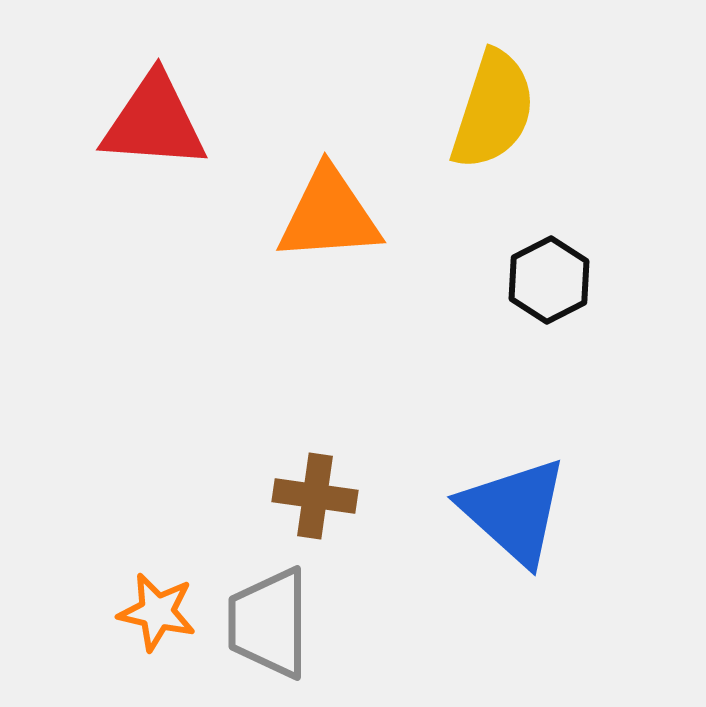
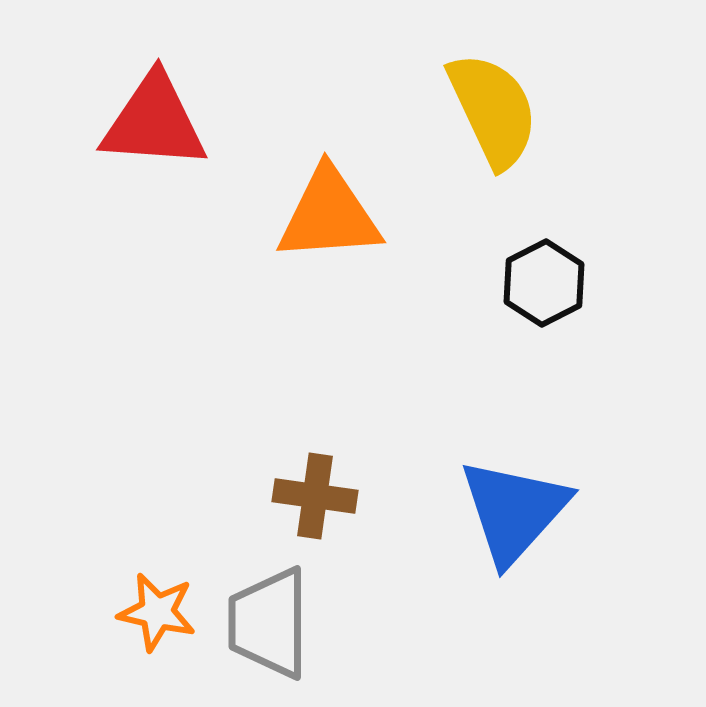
yellow semicircle: rotated 43 degrees counterclockwise
black hexagon: moved 5 px left, 3 px down
blue triangle: rotated 30 degrees clockwise
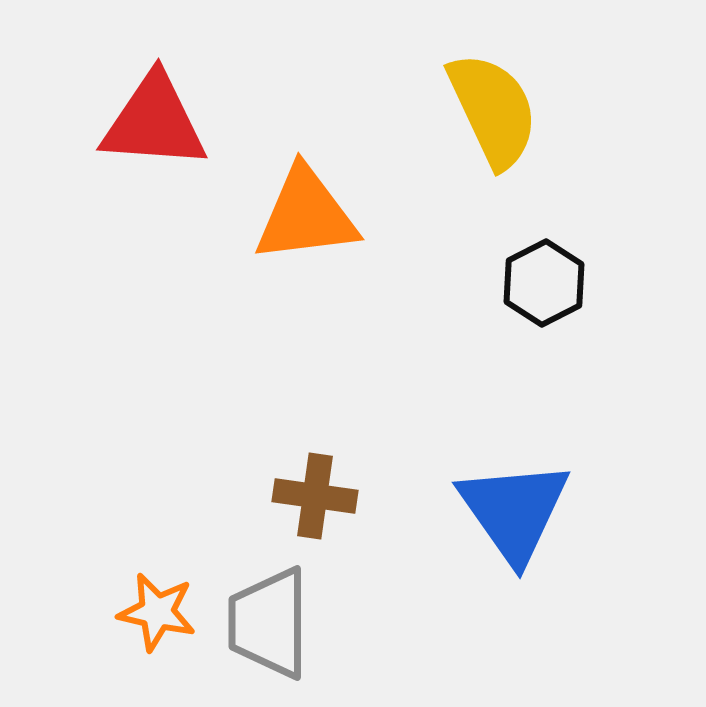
orange triangle: moved 23 px left; rotated 3 degrees counterclockwise
blue triangle: rotated 17 degrees counterclockwise
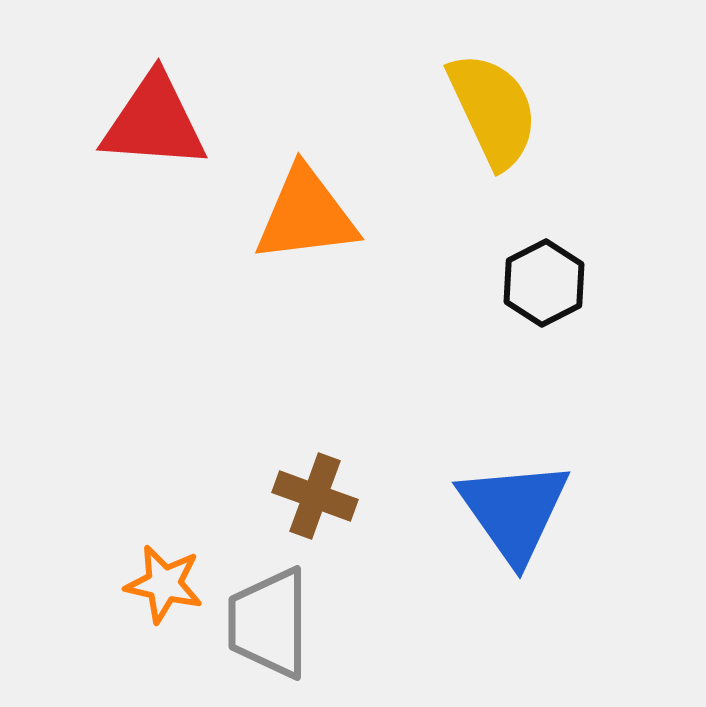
brown cross: rotated 12 degrees clockwise
orange star: moved 7 px right, 28 px up
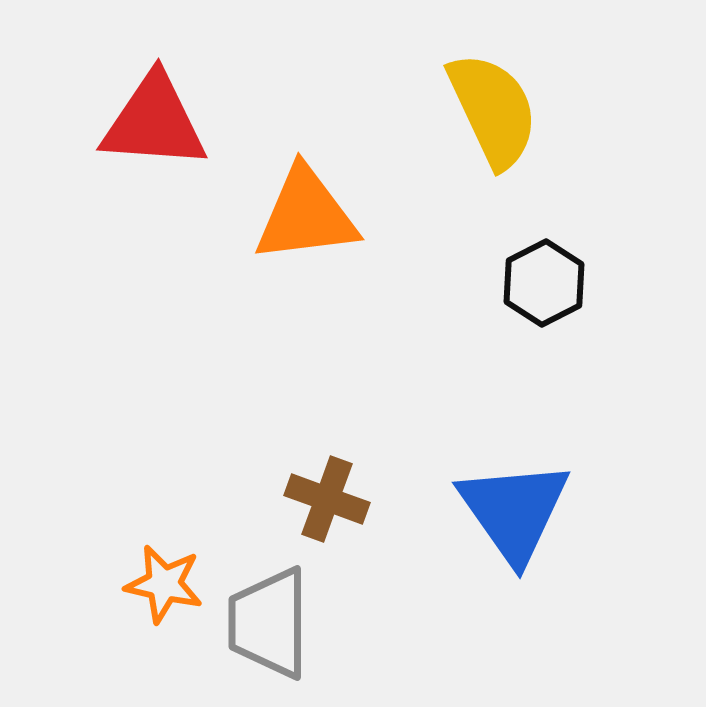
brown cross: moved 12 px right, 3 px down
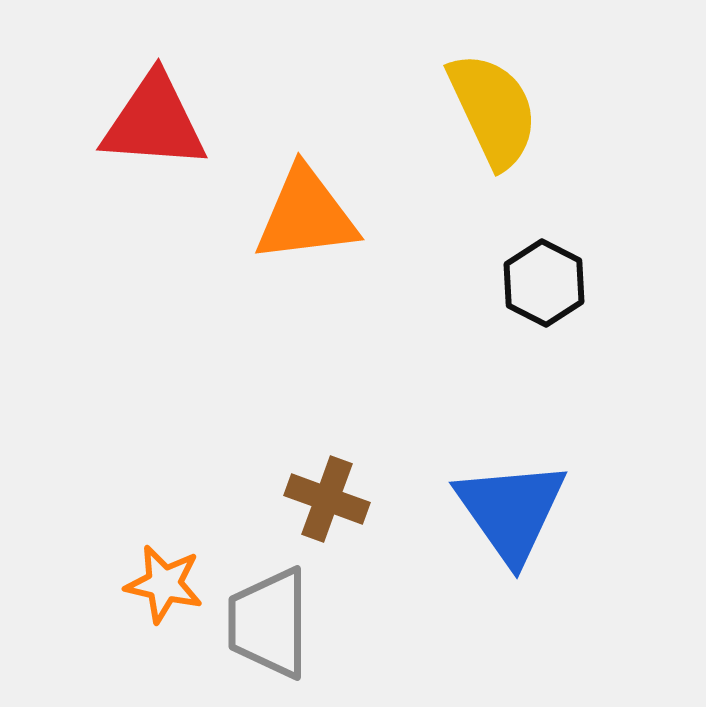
black hexagon: rotated 6 degrees counterclockwise
blue triangle: moved 3 px left
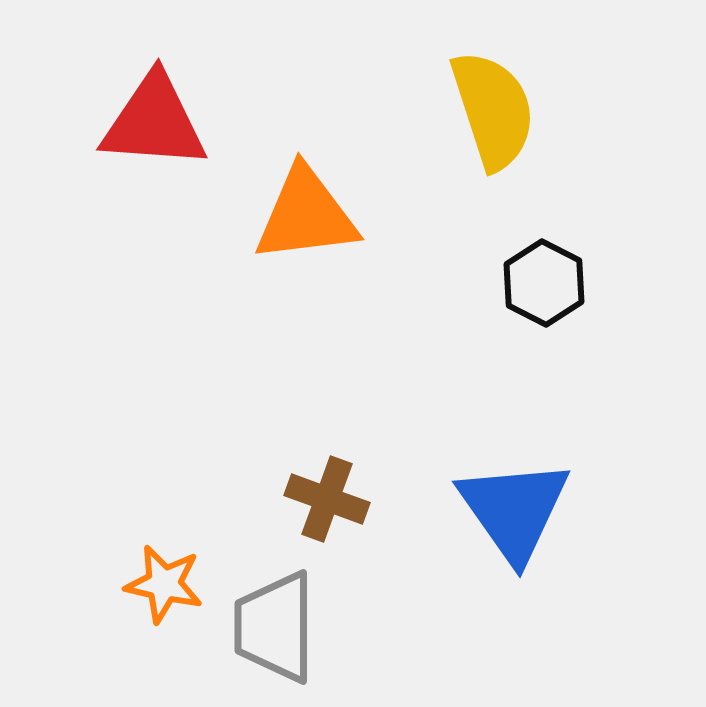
yellow semicircle: rotated 7 degrees clockwise
blue triangle: moved 3 px right, 1 px up
gray trapezoid: moved 6 px right, 4 px down
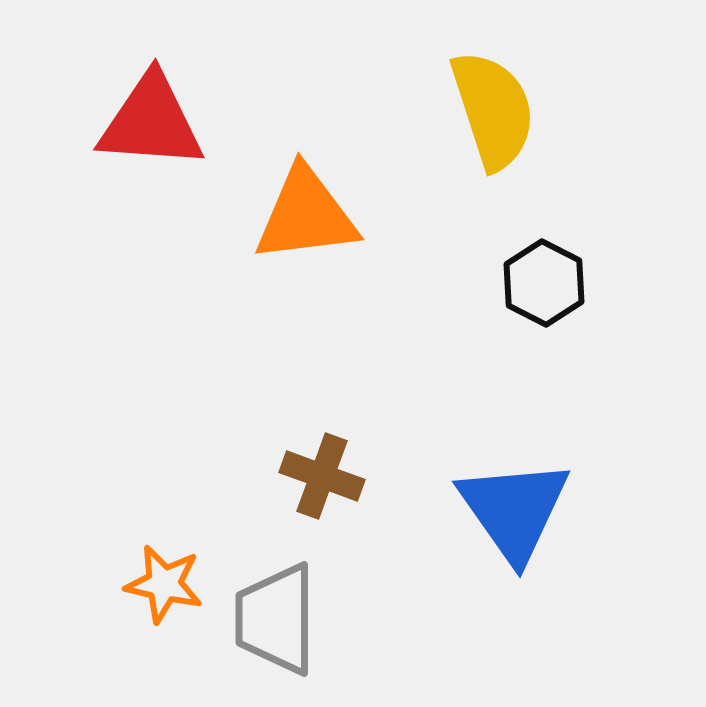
red triangle: moved 3 px left
brown cross: moved 5 px left, 23 px up
gray trapezoid: moved 1 px right, 8 px up
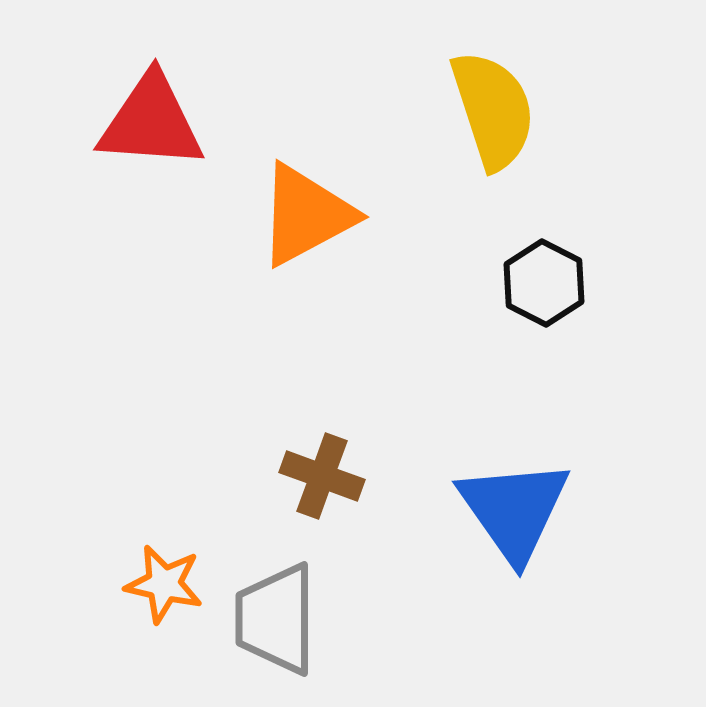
orange triangle: rotated 21 degrees counterclockwise
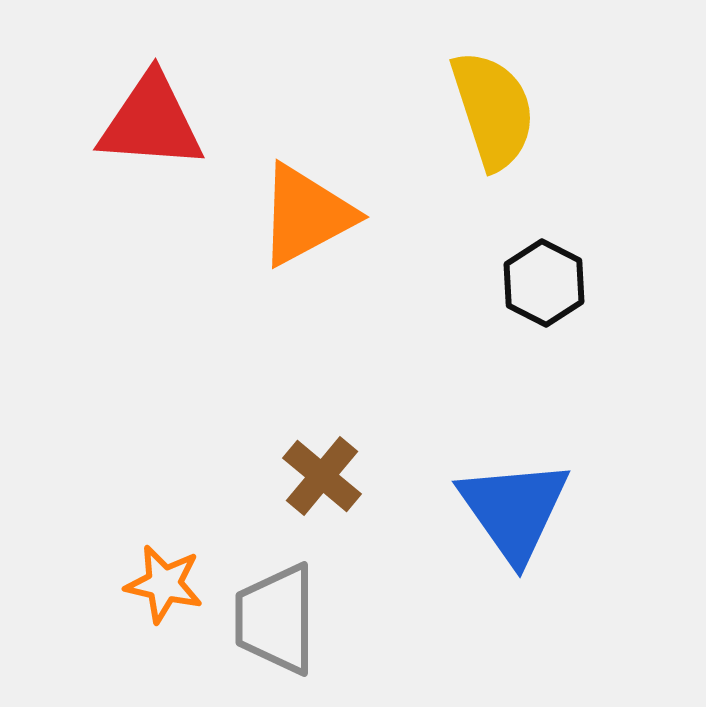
brown cross: rotated 20 degrees clockwise
